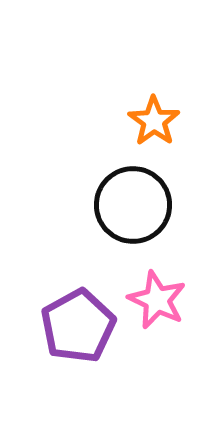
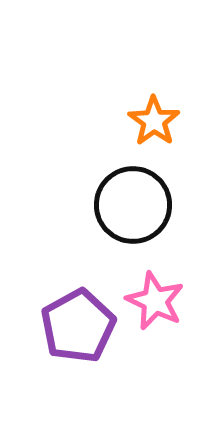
pink star: moved 2 px left, 1 px down
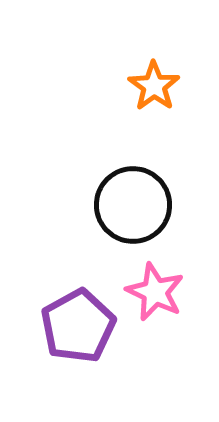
orange star: moved 35 px up
pink star: moved 9 px up
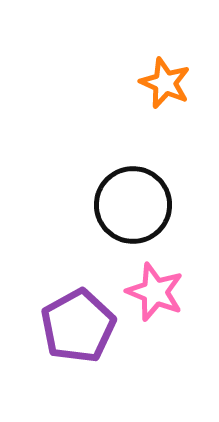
orange star: moved 11 px right, 3 px up; rotated 12 degrees counterclockwise
pink star: rotated 4 degrees counterclockwise
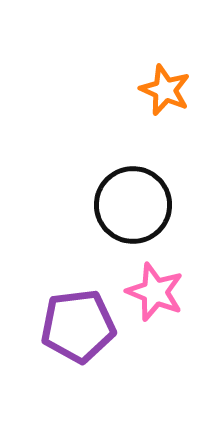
orange star: moved 7 px down
purple pentagon: rotated 22 degrees clockwise
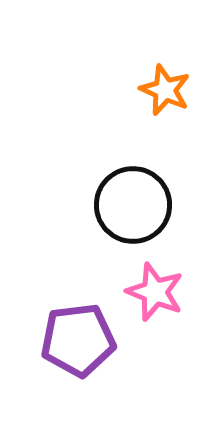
purple pentagon: moved 14 px down
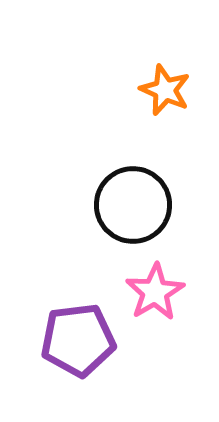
pink star: rotated 20 degrees clockwise
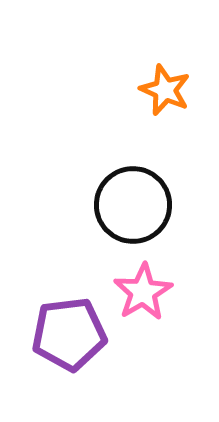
pink star: moved 12 px left
purple pentagon: moved 9 px left, 6 px up
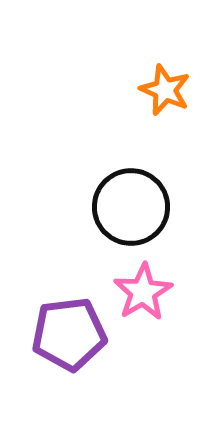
black circle: moved 2 px left, 2 px down
